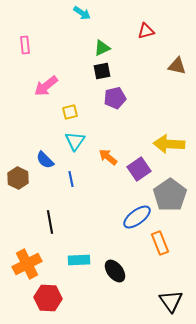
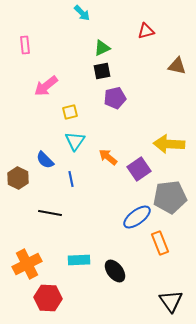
cyan arrow: rotated 12 degrees clockwise
gray pentagon: moved 2 px down; rotated 28 degrees clockwise
black line: moved 9 px up; rotated 70 degrees counterclockwise
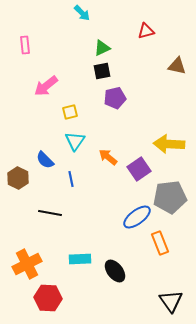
cyan rectangle: moved 1 px right, 1 px up
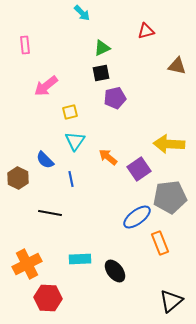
black square: moved 1 px left, 2 px down
black triangle: rotated 25 degrees clockwise
